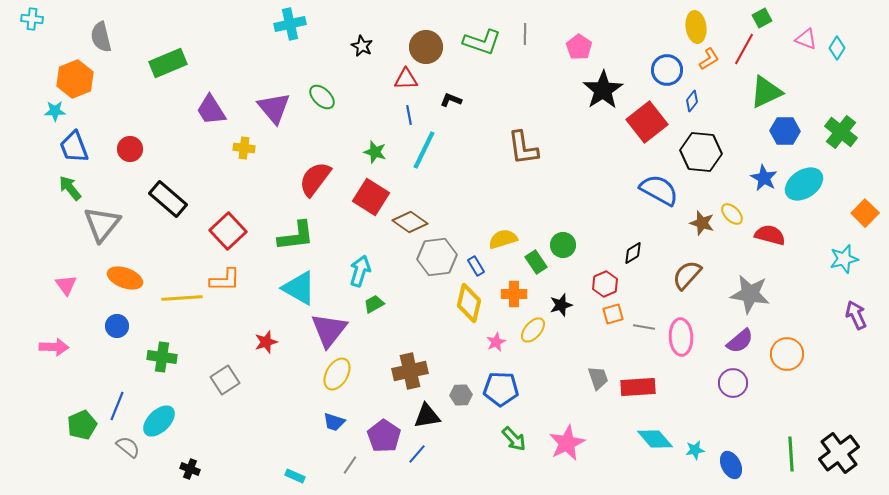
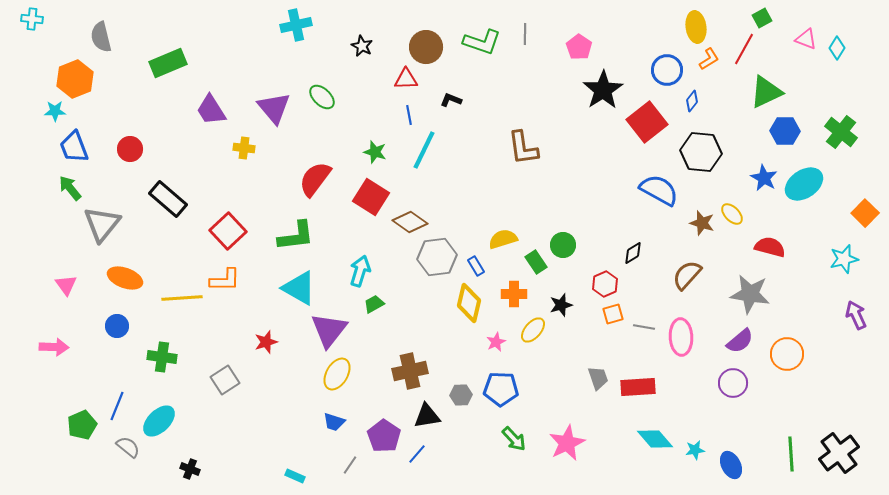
cyan cross at (290, 24): moved 6 px right, 1 px down
red semicircle at (770, 235): moved 12 px down
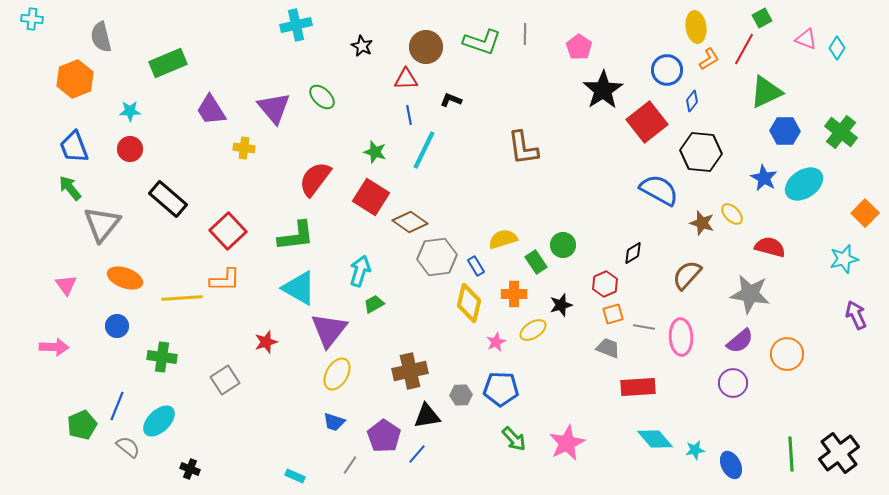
cyan star at (55, 111): moved 75 px right
yellow ellipse at (533, 330): rotated 16 degrees clockwise
gray trapezoid at (598, 378): moved 10 px right, 30 px up; rotated 50 degrees counterclockwise
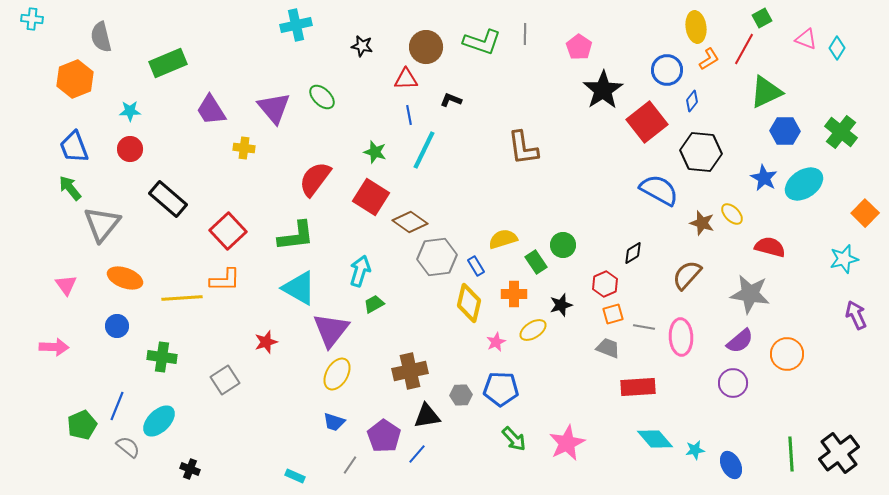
black star at (362, 46): rotated 15 degrees counterclockwise
purple triangle at (329, 330): moved 2 px right
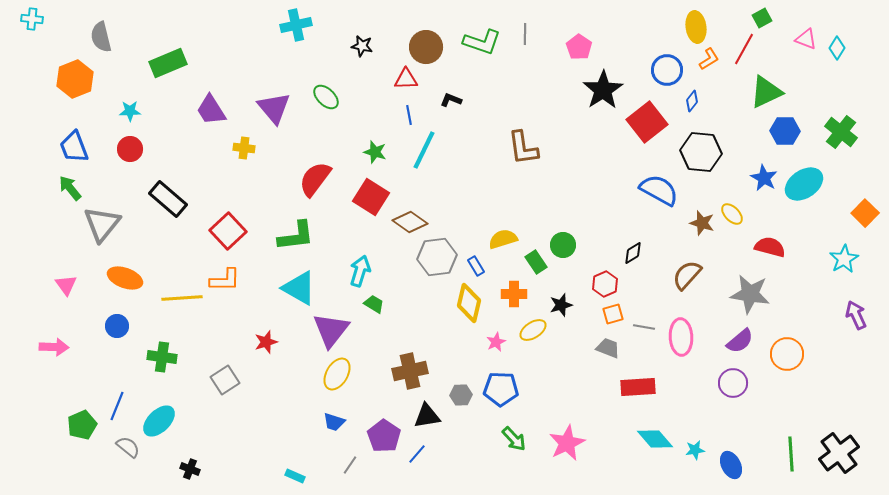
green ellipse at (322, 97): moved 4 px right
cyan star at (844, 259): rotated 16 degrees counterclockwise
green trapezoid at (374, 304): rotated 60 degrees clockwise
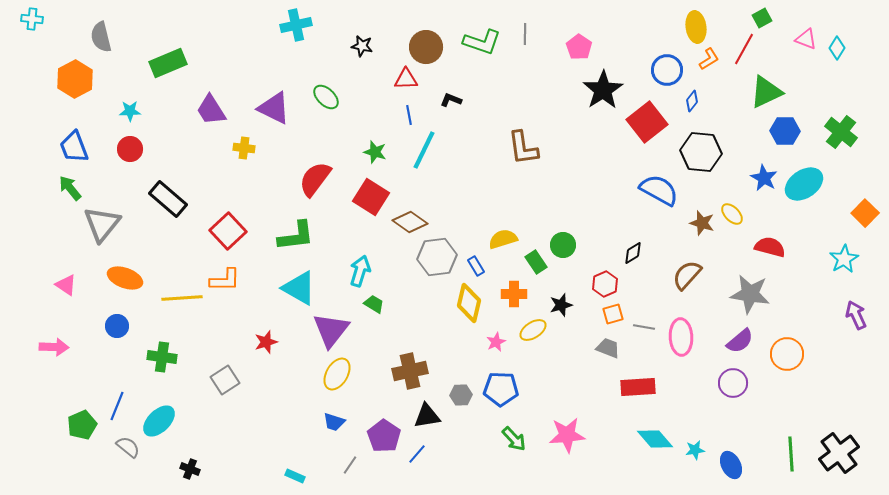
orange hexagon at (75, 79): rotated 6 degrees counterclockwise
purple triangle at (274, 108): rotated 24 degrees counterclockwise
pink triangle at (66, 285): rotated 20 degrees counterclockwise
pink star at (567, 443): moved 8 px up; rotated 21 degrees clockwise
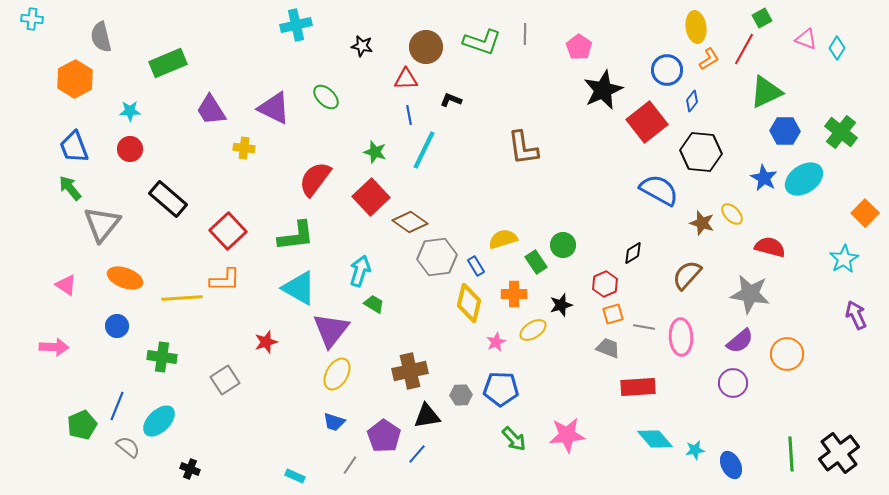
black star at (603, 90): rotated 9 degrees clockwise
cyan ellipse at (804, 184): moved 5 px up
red square at (371, 197): rotated 15 degrees clockwise
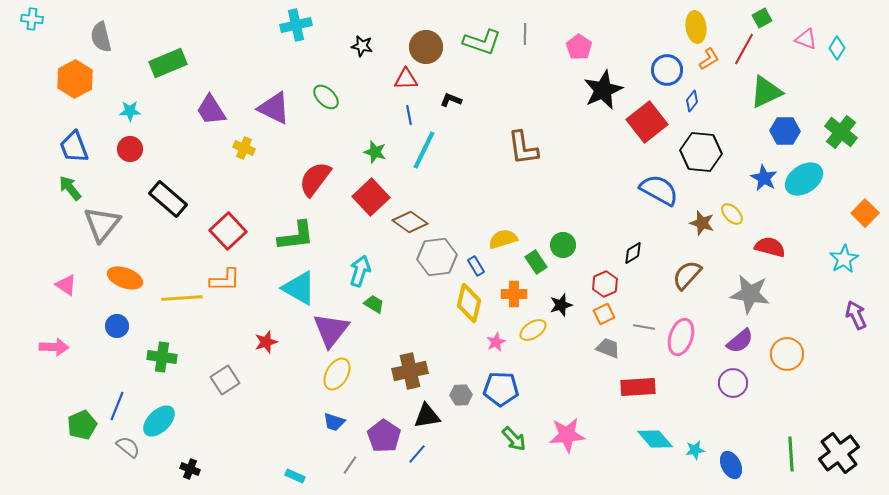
yellow cross at (244, 148): rotated 15 degrees clockwise
orange square at (613, 314): moved 9 px left; rotated 10 degrees counterclockwise
pink ellipse at (681, 337): rotated 21 degrees clockwise
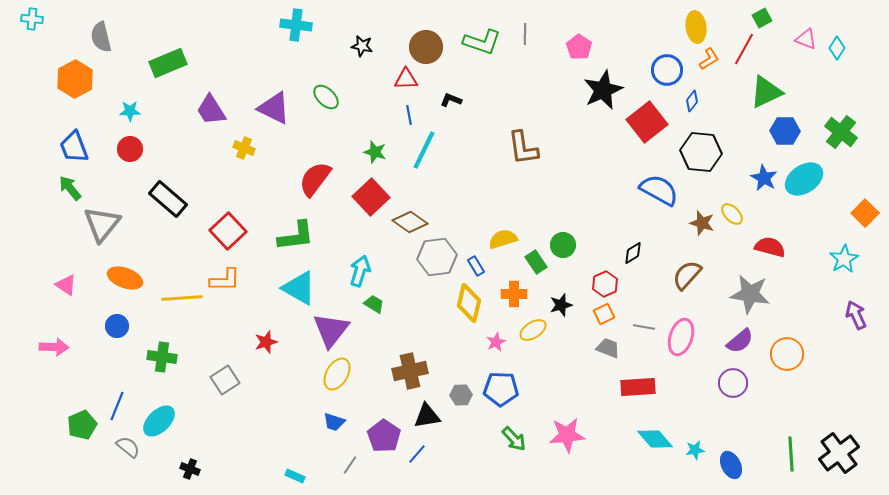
cyan cross at (296, 25): rotated 20 degrees clockwise
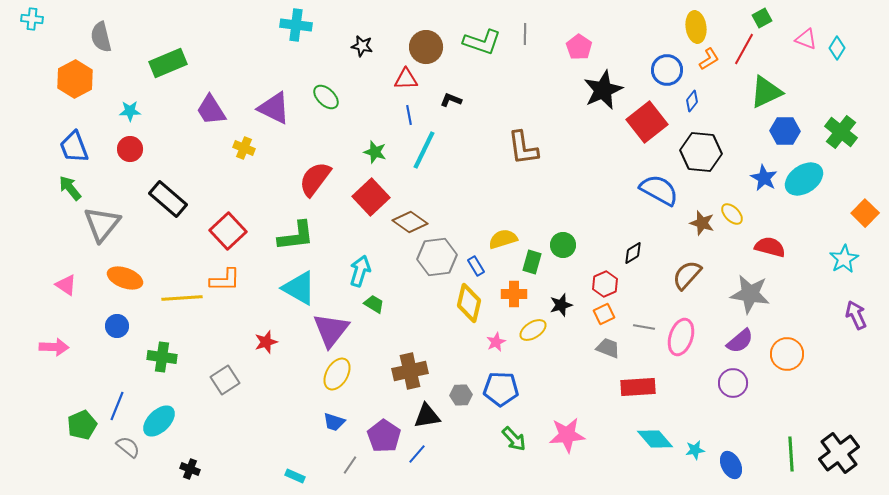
green rectangle at (536, 262): moved 4 px left; rotated 50 degrees clockwise
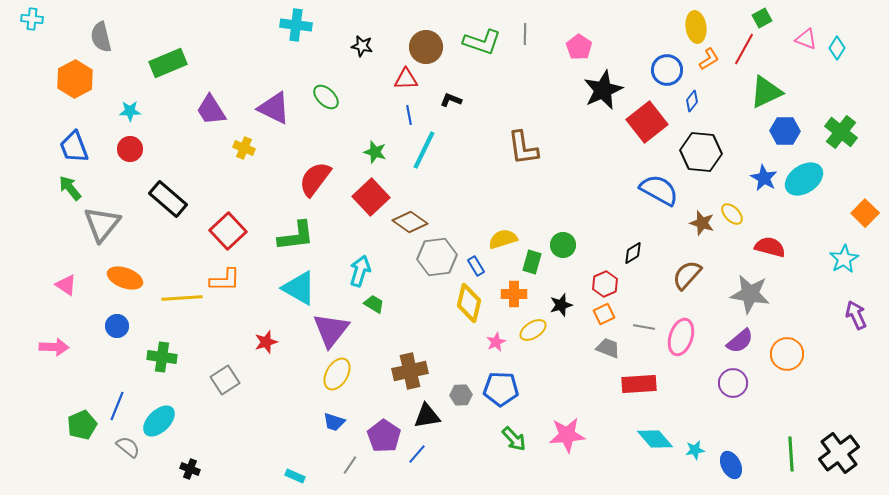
red rectangle at (638, 387): moved 1 px right, 3 px up
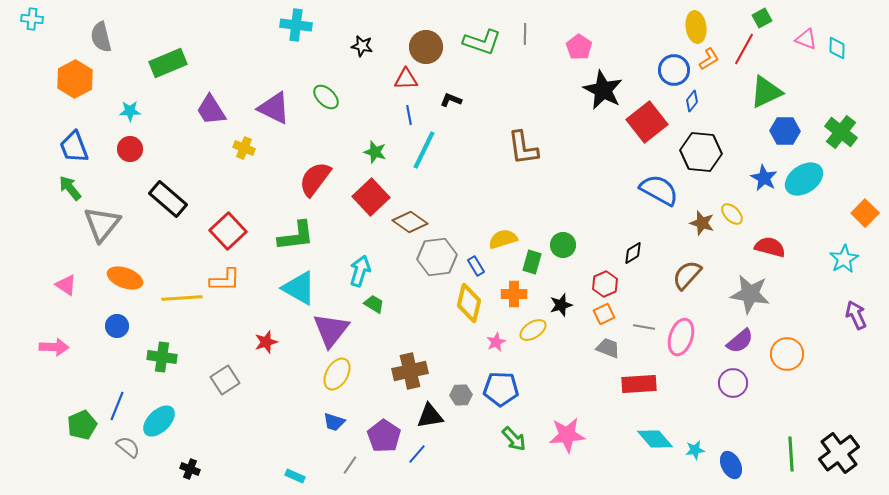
cyan diamond at (837, 48): rotated 30 degrees counterclockwise
blue circle at (667, 70): moved 7 px right
black star at (603, 90): rotated 21 degrees counterclockwise
black triangle at (427, 416): moved 3 px right
